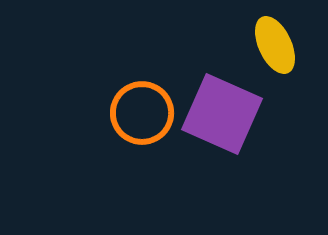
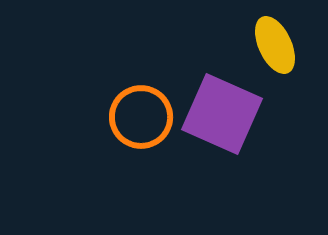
orange circle: moved 1 px left, 4 px down
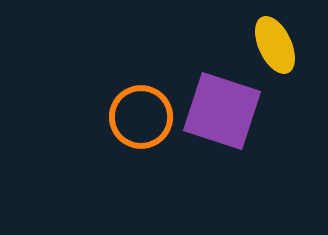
purple square: moved 3 px up; rotated 6 degrees counterclockwise
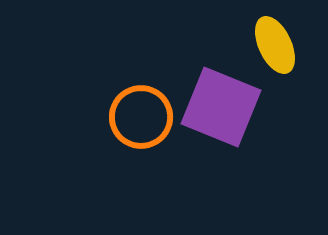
purple square: moved 1 px left, 4 px up; rotated 4 degrees clockwise
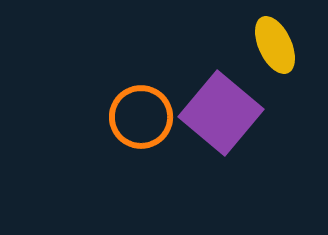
purple square: moved 6 px down; rotated 18 degrees clockwise
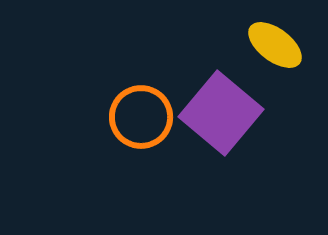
yellow ellipse: rotated 28 degrees counterclockwise
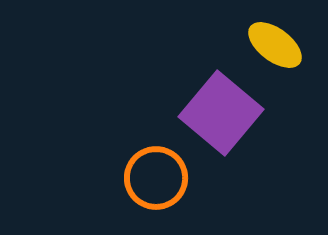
orange circle: moved 15 px right, 61 px down
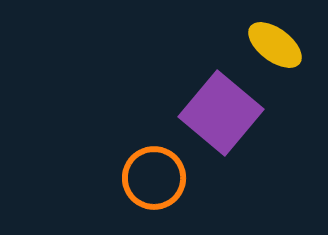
orange circle: moved 2 px left
